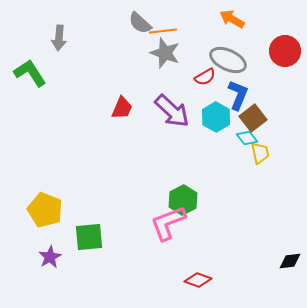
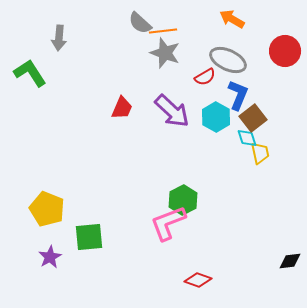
cyan diamond: rotated 20 degrees clockwise
yellow pentagon: moved 2 px right, 1 px up
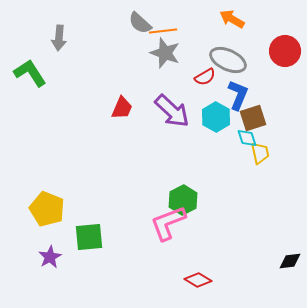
brown square: rotated 20 degrees clockwise
red diamond: rotated 12 degrees clockwise
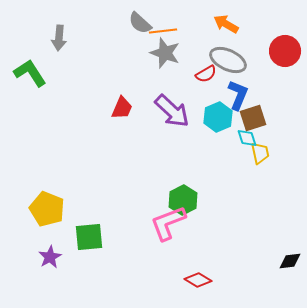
orange arrow: moved 6 px left, 5 px down
red semicircle: moved 1 px right, 3 px up
cyan hexagon: moved 2 px right; rotated 8 degrees clockwise
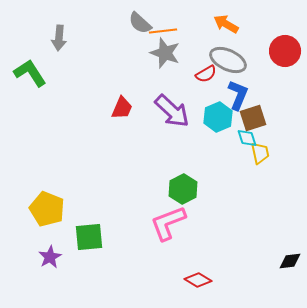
green hexagon: moved 11 px up
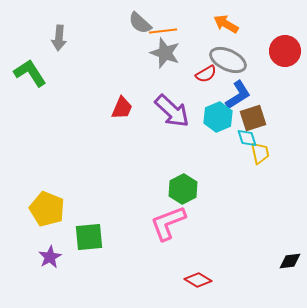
blue L-shape: rotated 36 degrees clockwise
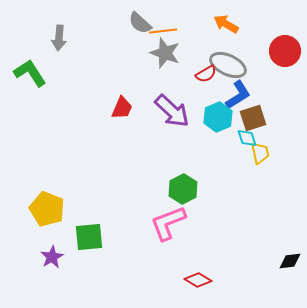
gray ellipse: moved 5 px down
purple star: moved 2 px right
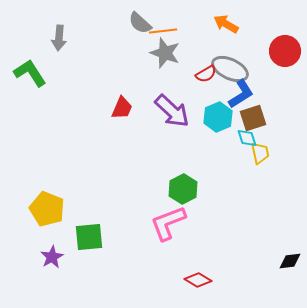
gray ellipse: moved 2 px right, 4 px down
blue L-shape: moved 3 px right, 1 px up
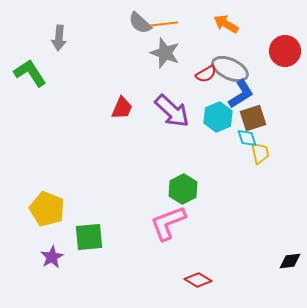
orange line: moved 1 px right, 7 px up
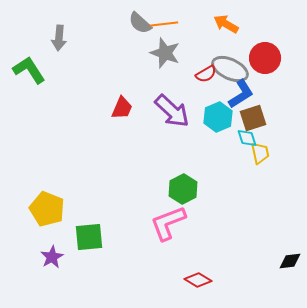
red circle: moved 20 px left, 7 px down
green L-shape: moved 1 px left, 3 px up
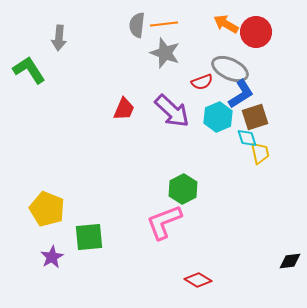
gray semicircle: moved 3 px left, 2 px down; rotated 55 degrees clockwise
red circle: moved 9 px left, 26 px up
red semicircle: moved 4 px left, 8 px down; rotated 10 degrees clockwise
red trapezoid: moved 2 px right, 1 px down
brown square: moved 2 px right, 1 px up
pink L-shape: moved 4 px left, 1 px up
